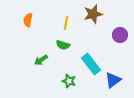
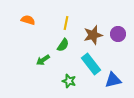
brown star: moved 21 px down
orange semicircle: rotated 96 degrees clockwise
purple circle: moved 2 px left, 1 px up
green semicircle: rotated 72 degrees counterclockwise
green arrow: moved 2 px right
blue triangle: rotated 24 degrees clockwise
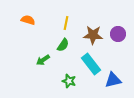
brown star: rotated 18 degrees clockwise
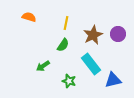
orange semicircle: moved 1 px right, 3 px up
brown star: rotated 30 degrees counterclockwise
green arrow: moved 6 px down
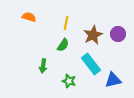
green arrow: rotated 48 degrees counterclockwise
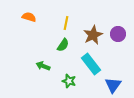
green arrow: rotated 104 degrees clockwise
blue triangle: moved 5 px down; rotated 42 degrees counterclockwise
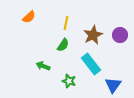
orange semicircle: rotated 120 degrees clockwise
purple circle: moved 2 px right, 1 px down
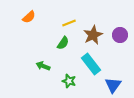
yellow line: moved 3 px right; rotated 56 degrees clockwise
green semicircle: moved 2 px up
